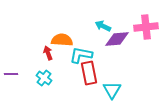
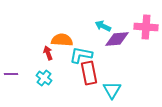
pink cross: rotated 10 degrees clockwise
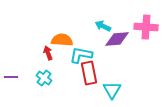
purple line: moved 3 px down
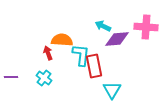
cyan L-shape: rotated 85 degrees clockwise
red rectangle: moved 5 px right, 7 px up
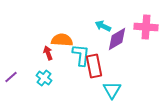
purple diamond: rotated 25 degrees counterclockwise
purple line: rotated 40 degrees counterclockwise
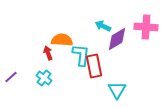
cyan triangle: moved 5 px right
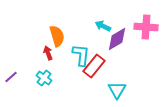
orange semicircle: moved 5 px left, 4 px up; rotated 70 degrees clockwise
red rectangle: rotated 50 degrees clockwise
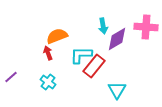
cyan arrow: rotated 126 degrees counterclockwise
orange semicircle: rotated 95 degrees counterclockwise
cyan L-shape: rotated 95 degrees counterclockwise
cyan cross: moved 4 px right, 4 px down
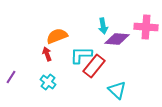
purple diamond: rotated 35 degrees clockwise
red arrow: moved 1 px left, 1 px down
purple line: rotated 16 degrees counterclockwise
cyan triangle: rotated 18 degrees counterclockwise
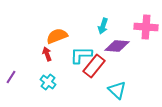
cyan arrow: rotated 28 degrees clockwise
purple diamond: moved 7 px down
